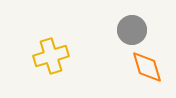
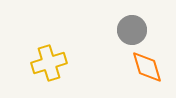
yellow cross: moved 2 px left, 7 px down
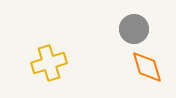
gray circle: moved 2 px right, 1 px up
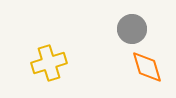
gray circle: moved 2 px left
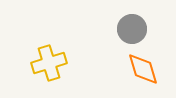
orange diamond: moved 4 px left, 2 px down
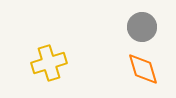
gray circle: moved 10 px right, 2 px up
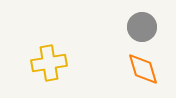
yellow cross: rotated 8 degrees clockwise
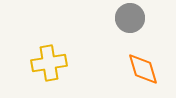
gray circle: moved 12 px left, 9 px up
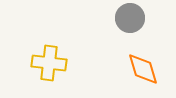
yellow cross: rotated 16 degrees clockwise
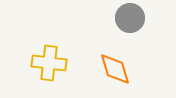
orange diamond: moved 28 px left
